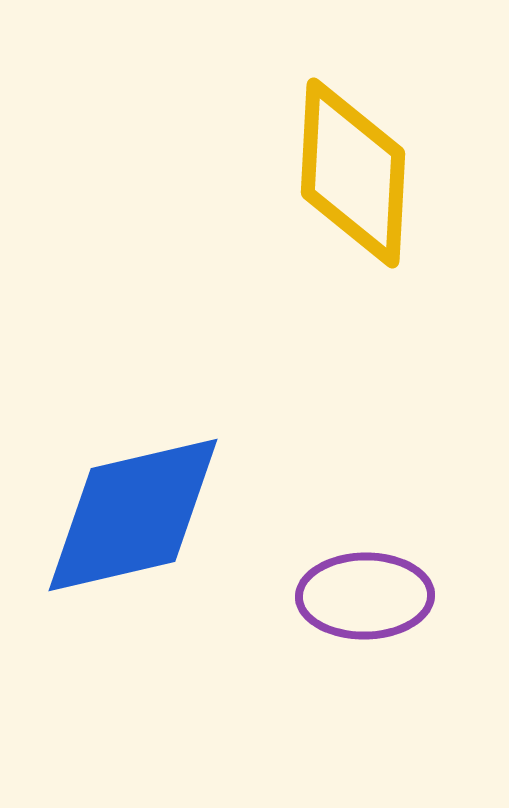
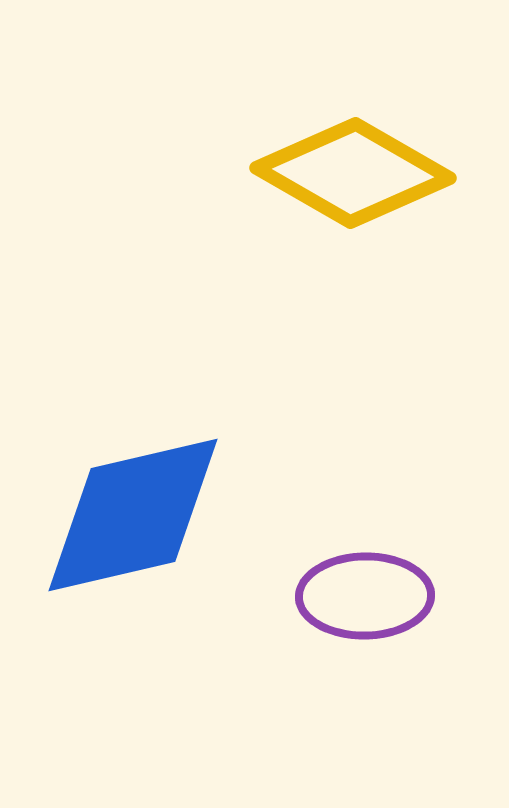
yellow diamond: rotated 63 degrees counterclockwise
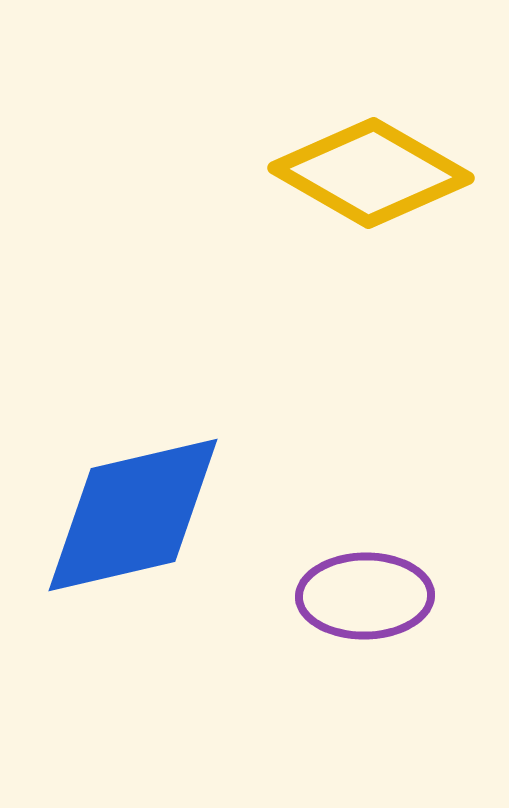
yellow diamond: moved 18 px right
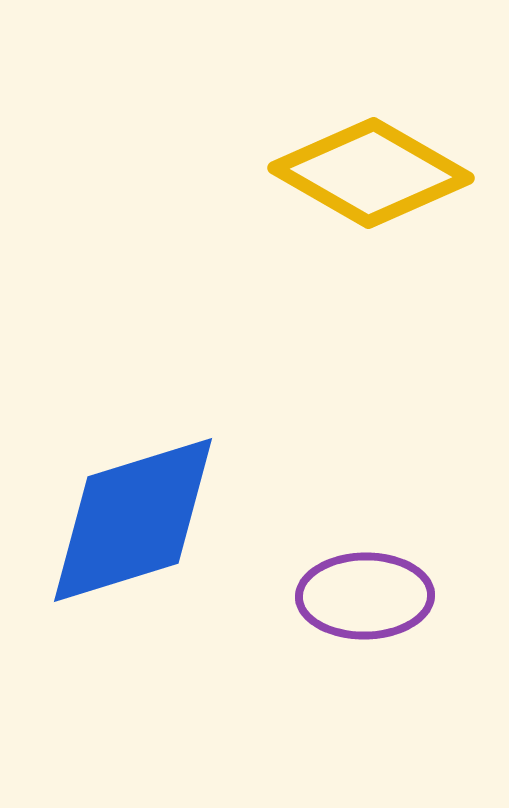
blue diamond: moved 5 px down; rotated 4 degrees counterclockwise
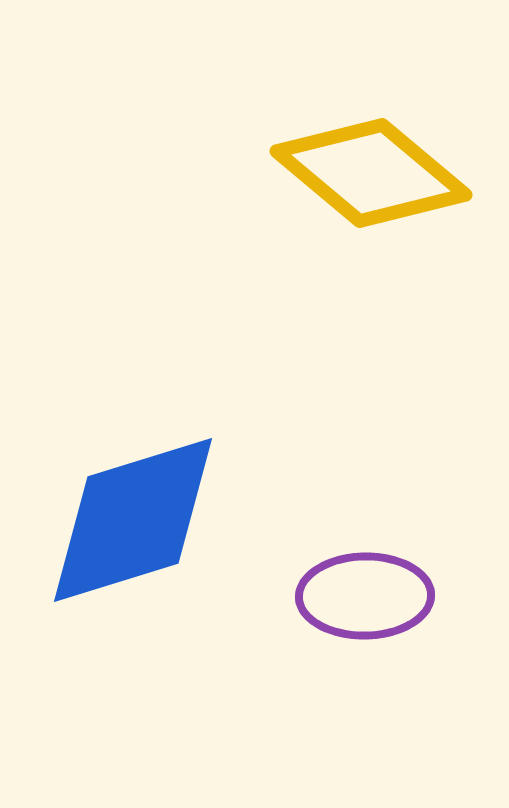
yellow diamond: rotated 10 degrees clockwise
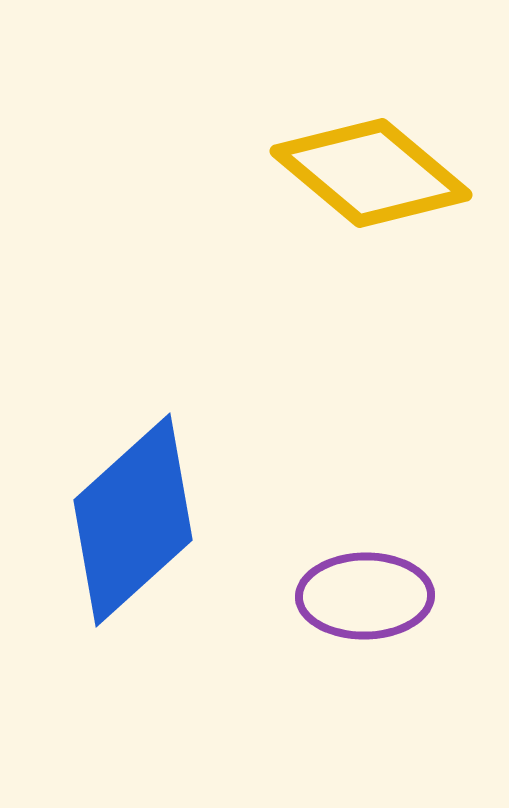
blue diamond: rotated 25 degrees counterclockwise
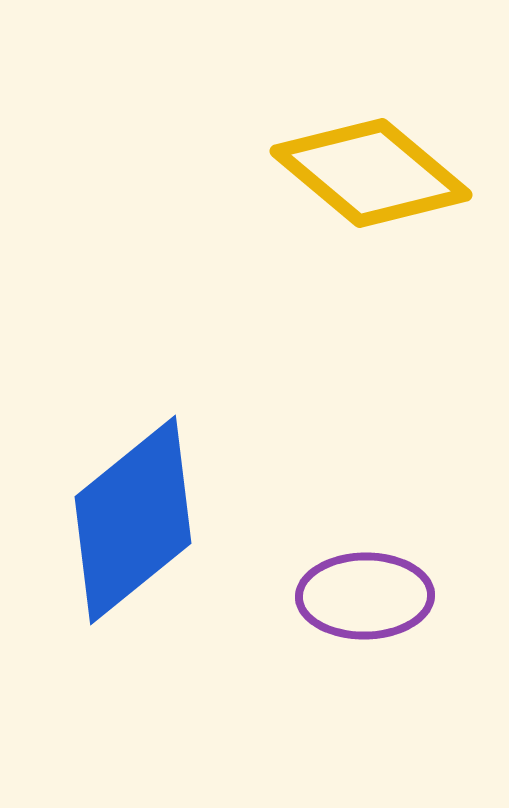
blue diamond: rotated 3 degrees clockwise
